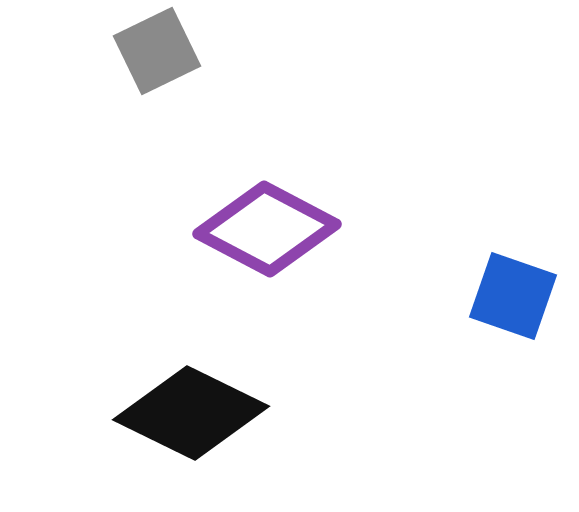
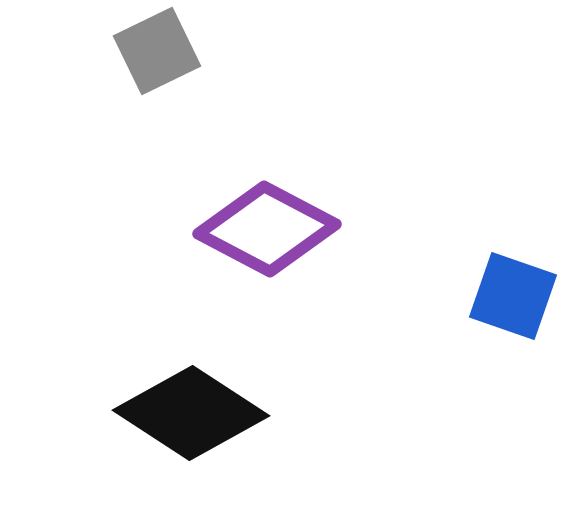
black diamond: rotated 7 degrees clockwise
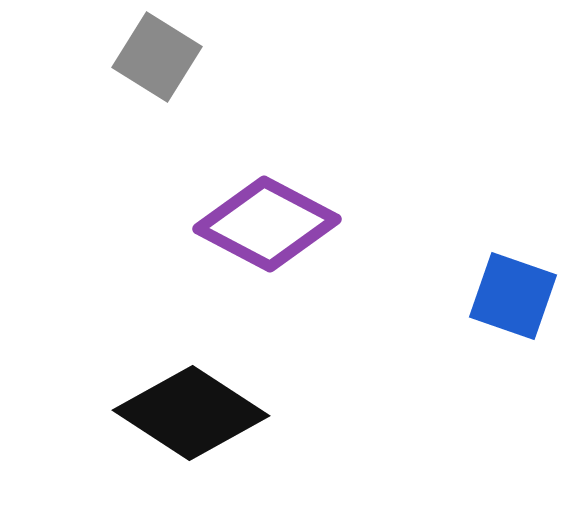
gray square: moved 6 px down; rotated 32 degrees counterclockwise
purple diamond: moved 5 px up
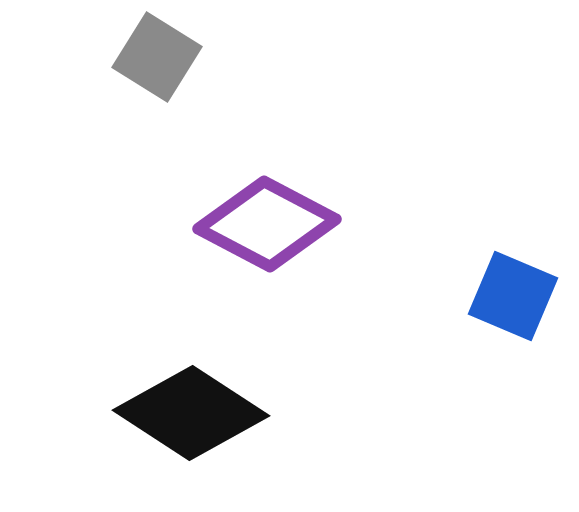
blue square: rotated 4 degrees clockwise
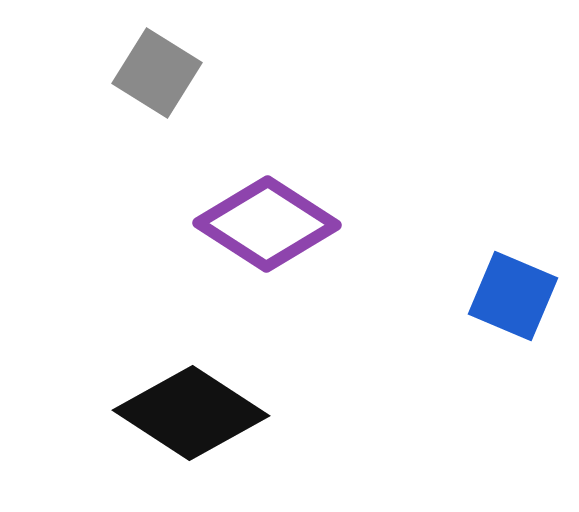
gray square: moved 16 px down
purple diamond: rotated 5 degrees clockwise
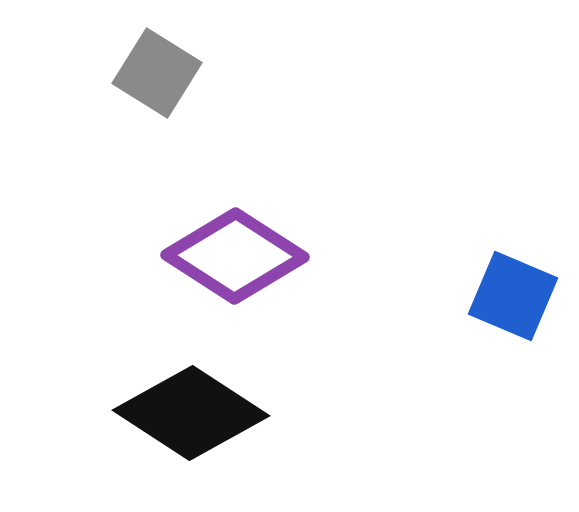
purple diamond: moved 32 px left, 32 px down
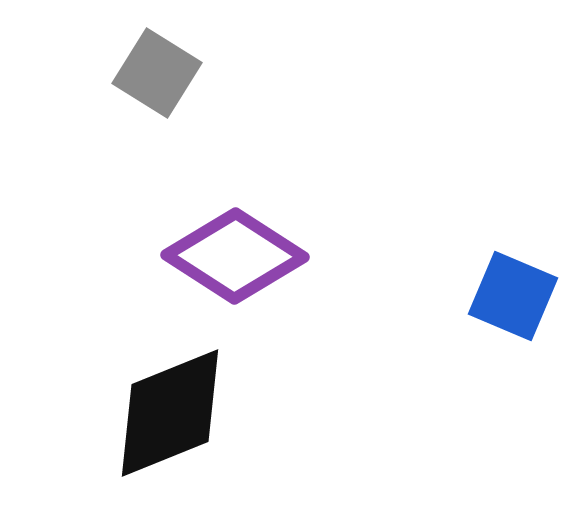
black diamond: moved 21 px left; rotated 55 degrees counterclockwise
